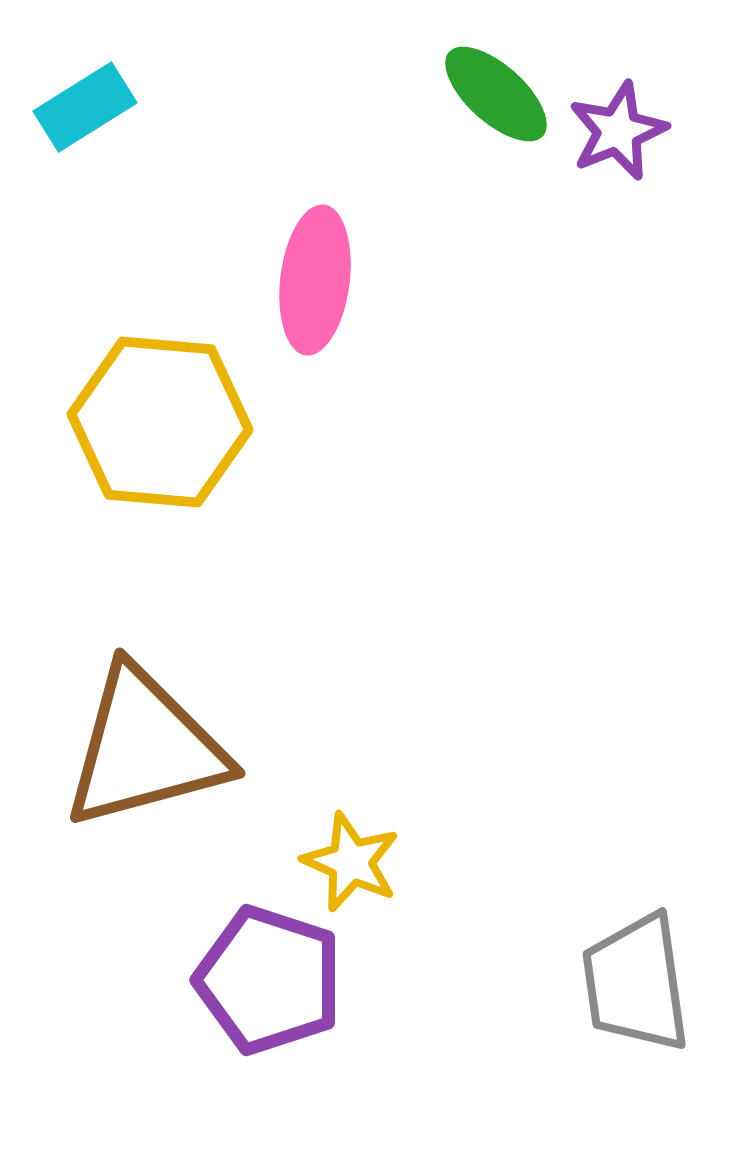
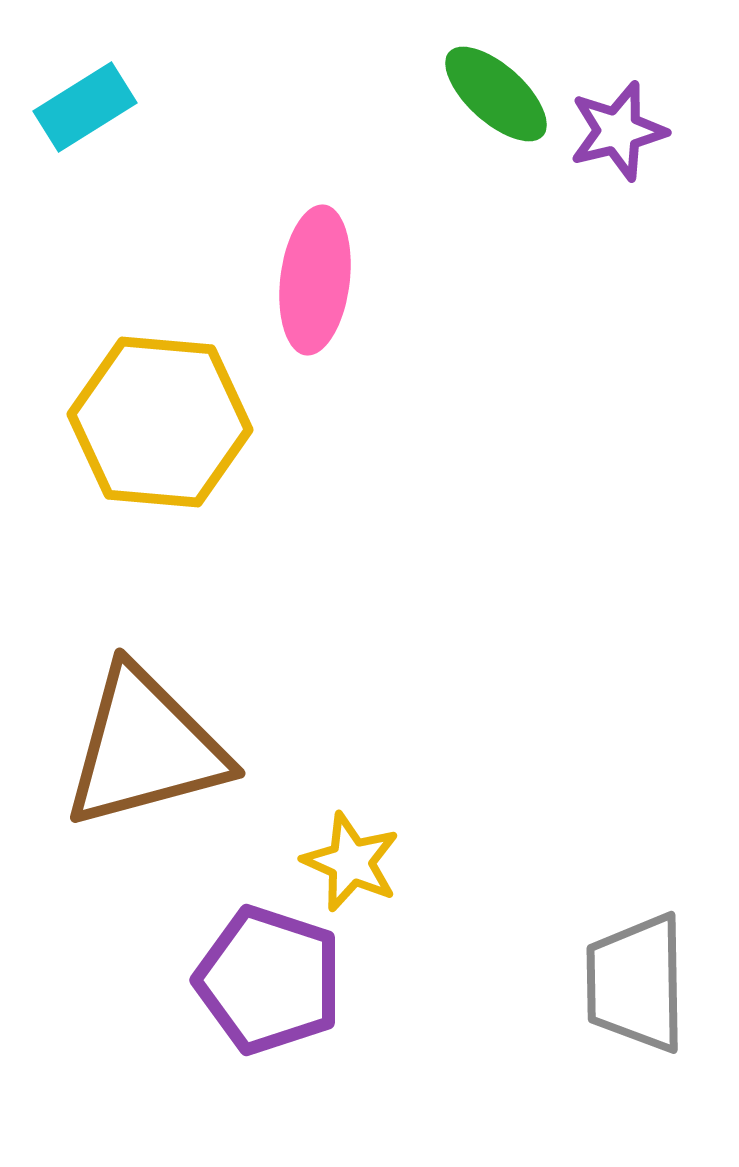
purple star: rotated 8 degrees clockwise
gray trapezoid: rotated 7 degrees clockwise
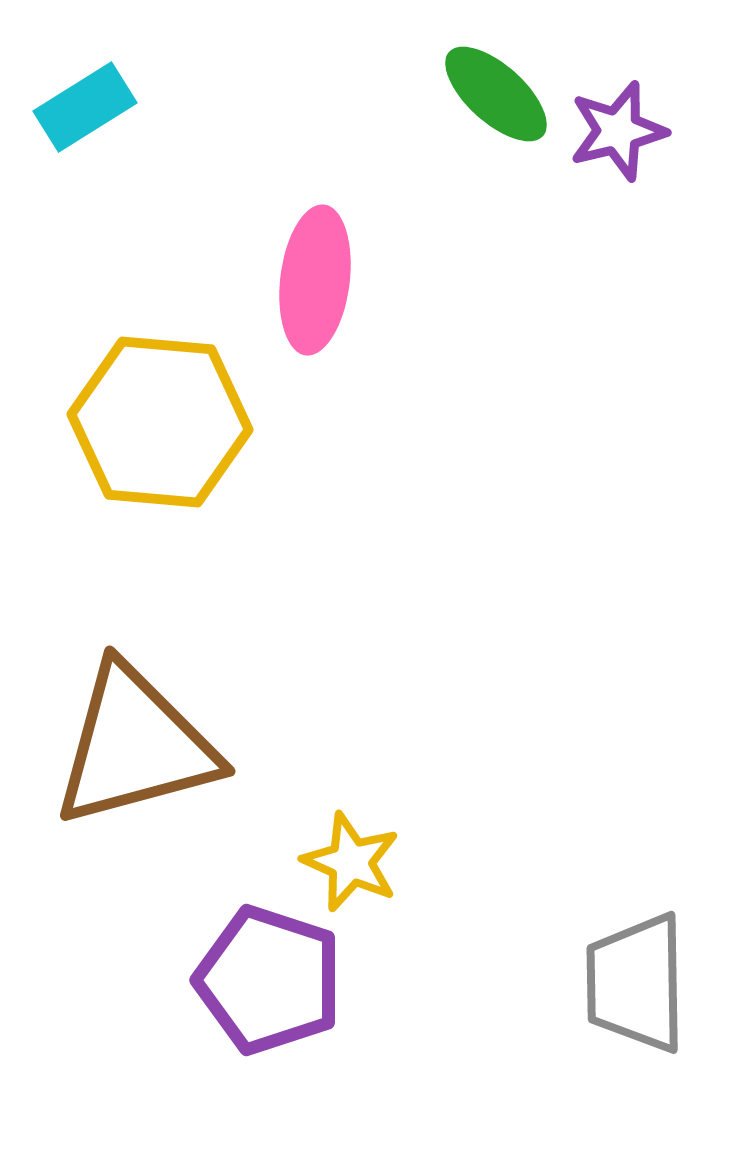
brown triangle: moved 10 px left, 2 px up
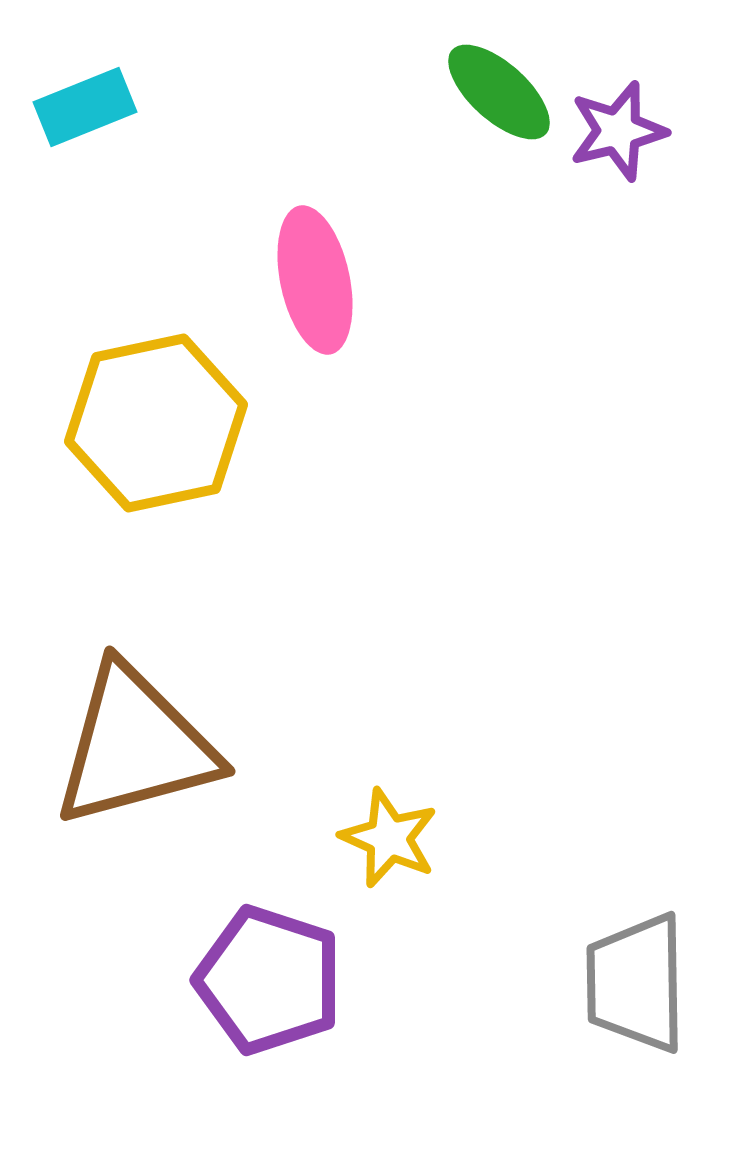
green ellipse: moved 3 px right, 2 px up
cyan rectangle: rotated 10 degrees clockwise
pink ellipse: rotated 19 degrees counterclockwise
yellow hexagon: moved 4 px left, 1 px down; rotated 17 degrees counterclockwise
yellow star: moved 38 px right, 24 px up
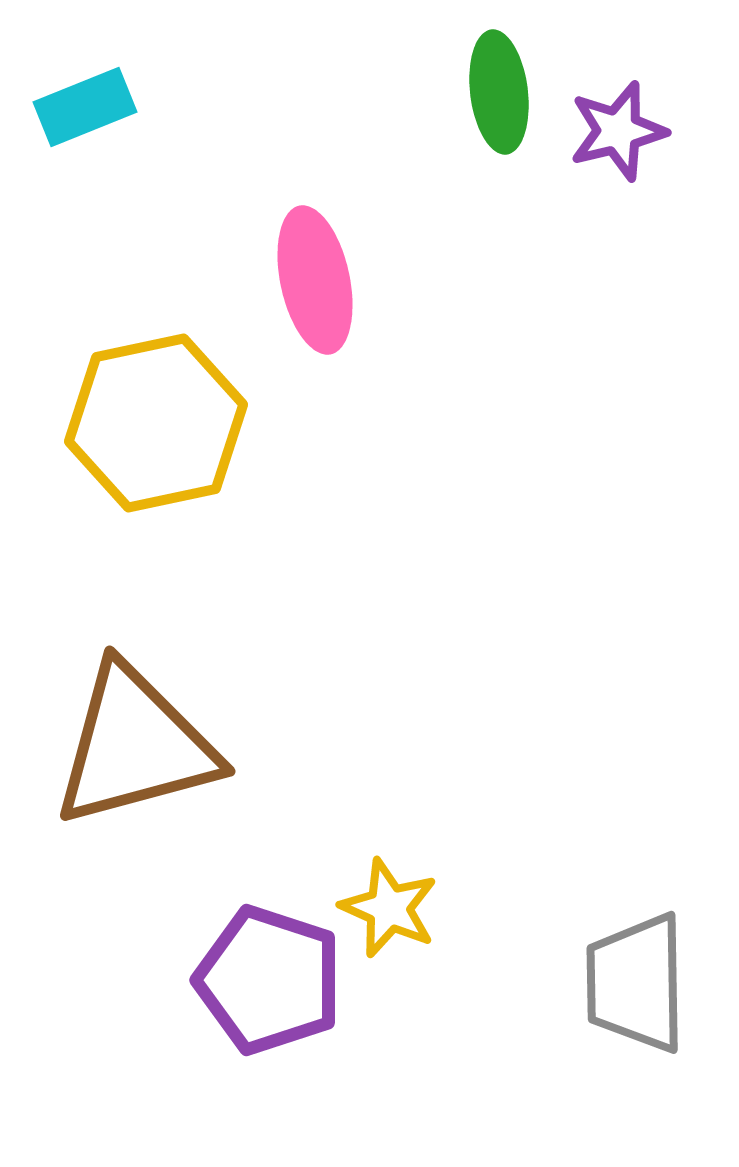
green ellipse: rotated 41 degrees clockwise
yellow star: moved 70 px down
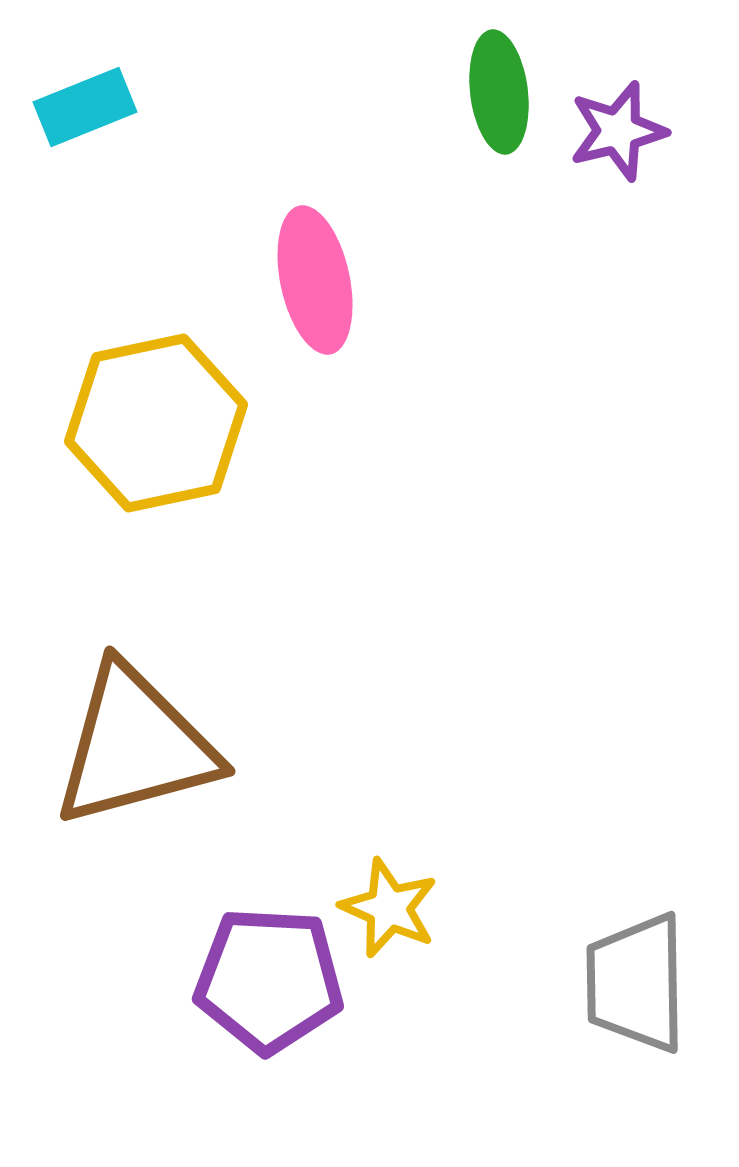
purple pentagon: rotated 15 degrees counterclockwise
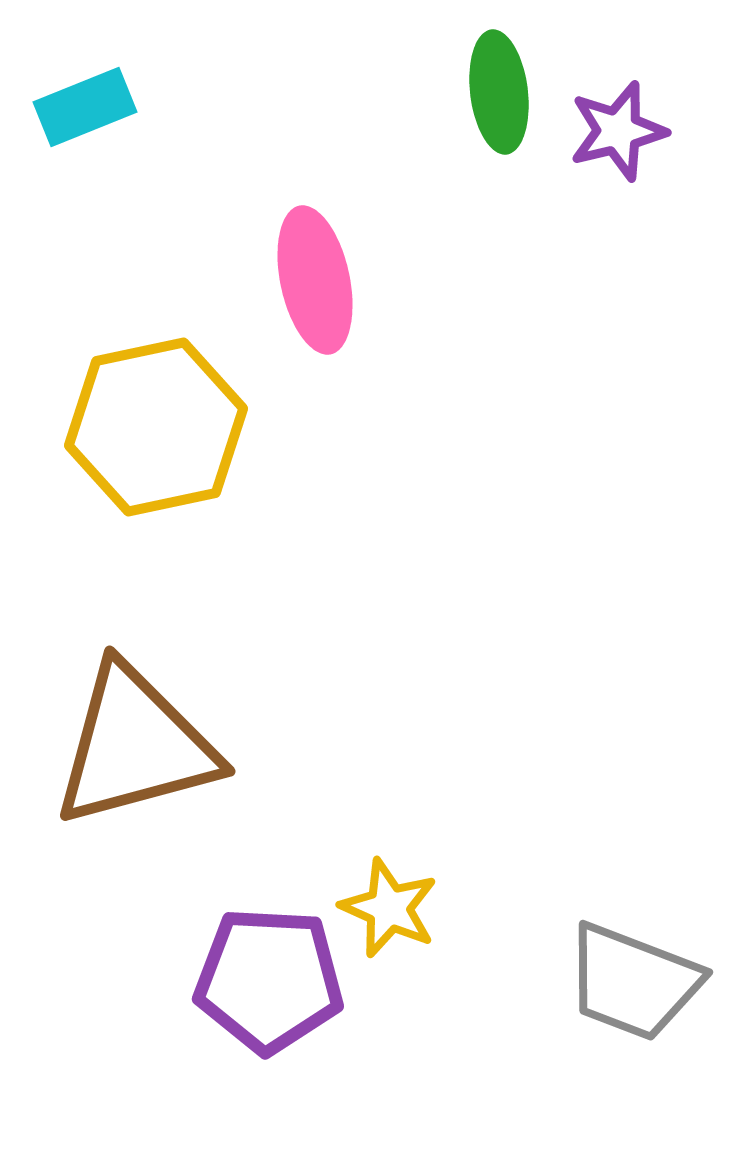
yellow hexagon: moved 4 px down
gray trapezoid: moved 3 px left, 1 px up; rotated 68 degrees counterclockwise
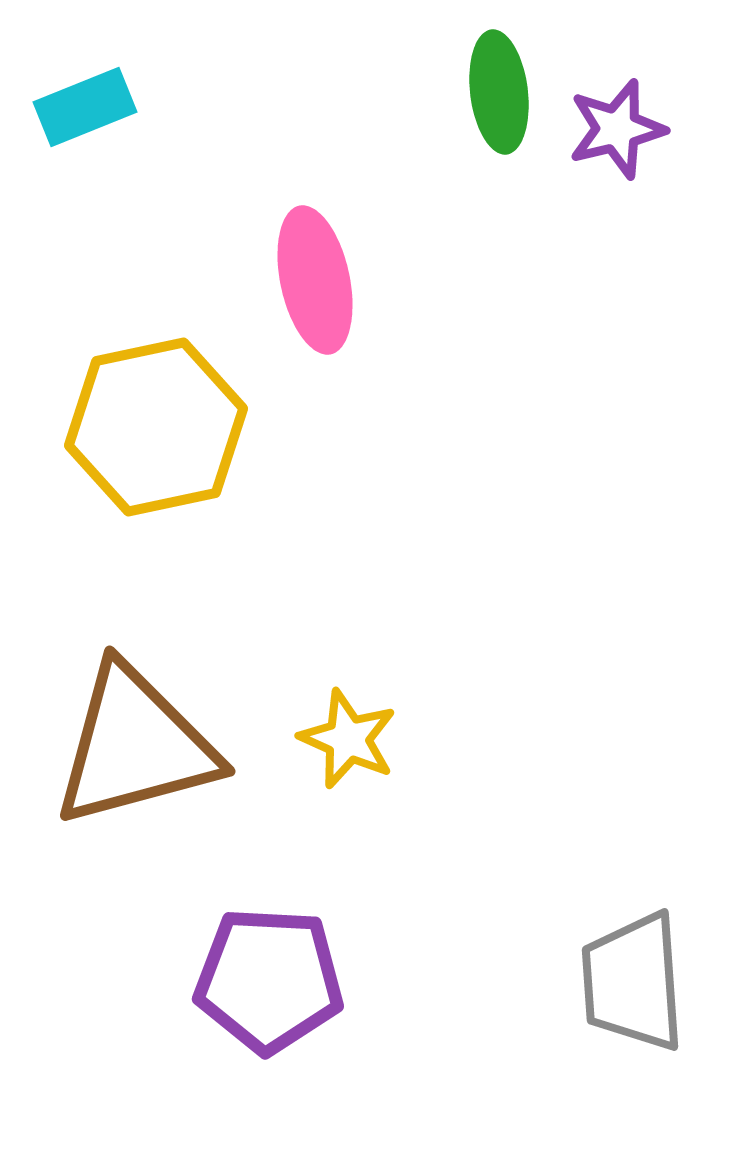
purple star: moved 1 px left, 2 px up
yellow star: moved 41 px left, 169 px up
gray trapezoid: rotated 65 degrees clockwise
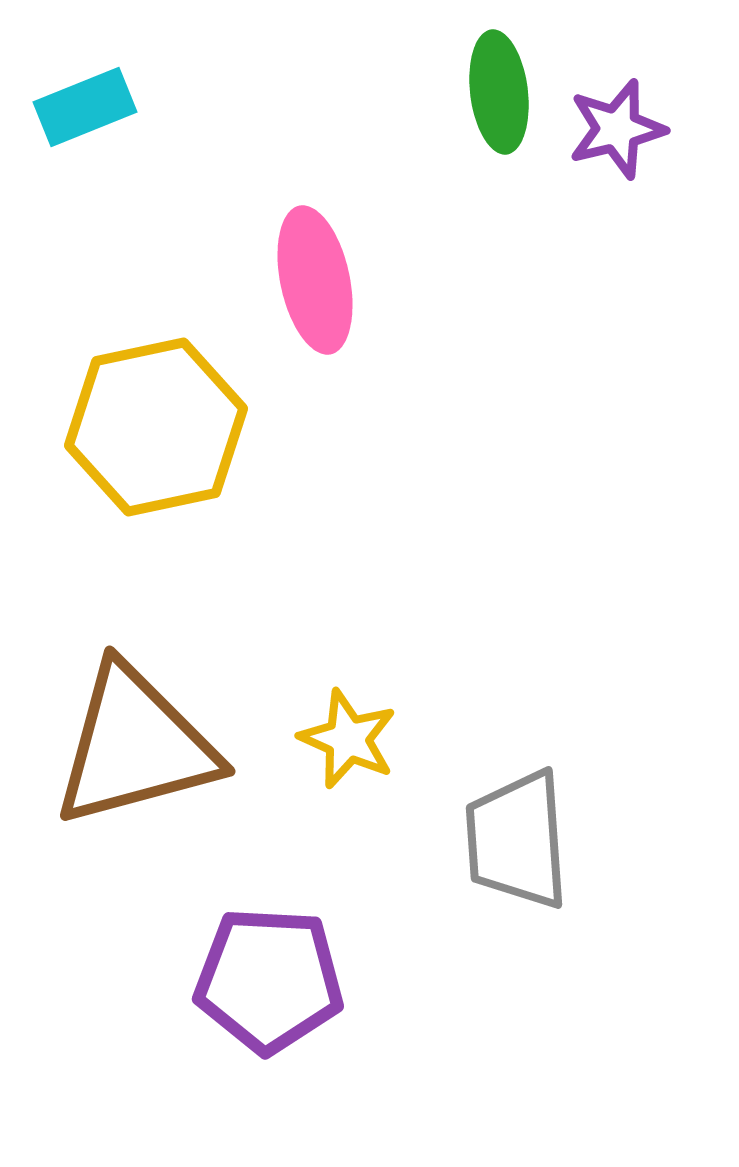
gray trapezoid: moved 116 px left, 142 px up
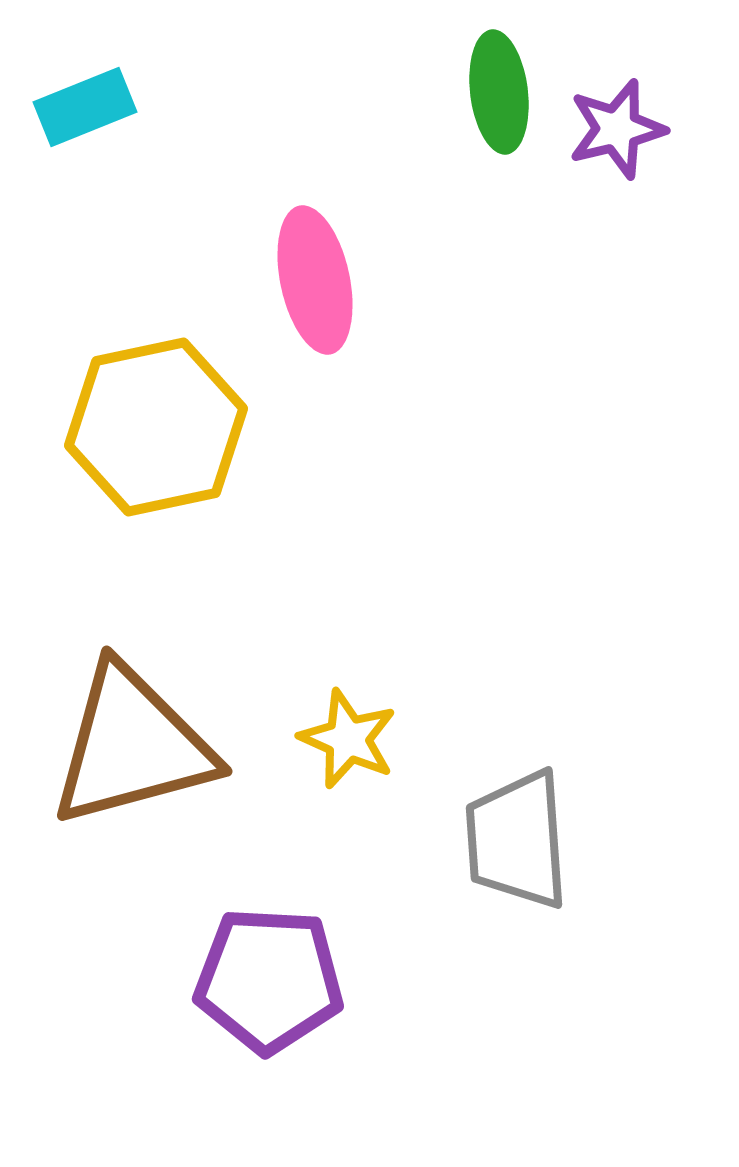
brown triangle: moved 3 px left
